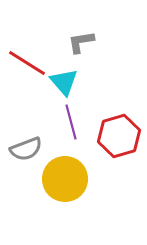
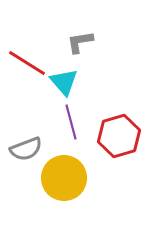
gray L-shape: moved 1 px left
yellow circle: moved 1 px left, 1 px up
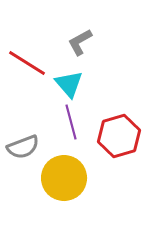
gray L-shape: rotated 20 degrees counterclockwise
cyan triangle: moved 5 px right, 2 px down
gray semicircle: moved 3 px left, 2 px up
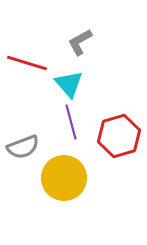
red line: rotated 15 degrees counterclockwise
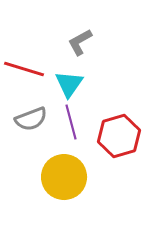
red line: moved 3 px left, 6 px down
cyan triangle: rotated 16 degrees clockwise
gray semicircle: moved 8 px right, 28 px up
yellow circle: moved 1 px up
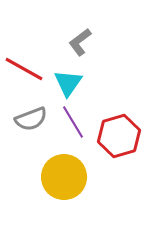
gray L-shape: rotated 8 degrees counterclockwise
red line: rotated 12 degrees clockwise
cyan triangle: moved 1 px left, 1 px up
purple line: moved 2 px right; rotated 16 degrees counterclockwise
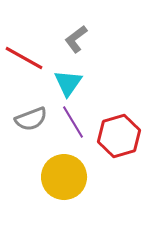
gray L-shape: moved 4 px left, 3 px up
red line: moved 11 px up
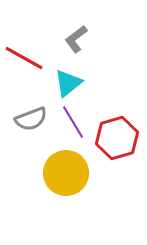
cyan triangle: rotated 16 degrees clockwise
red hexagon: moved 2 px left, 2 px down
yellow circle: moved 2 px right, 4 px up
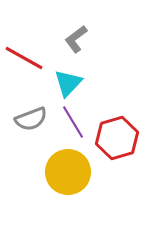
cyan triangle: rotated 8 degrees counterclockwise
yellow circle: moved 2 px right, 1 px up
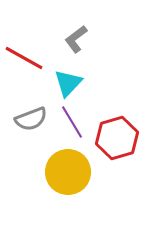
purple line: moved 1 px left
